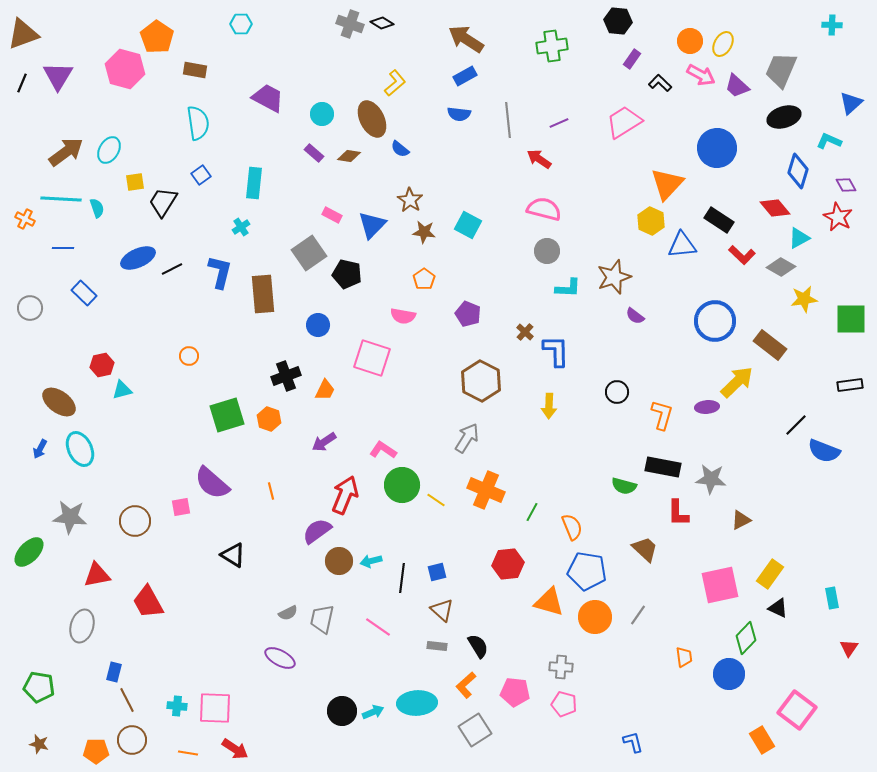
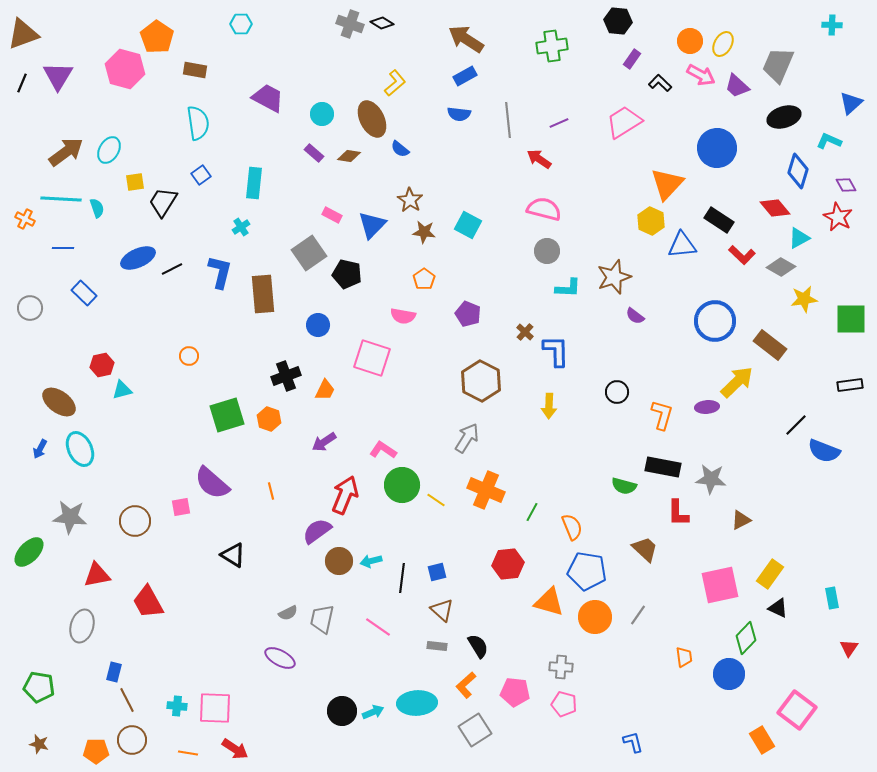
gray trapezoid at (781, 70): moved 3 px left, 5 px up
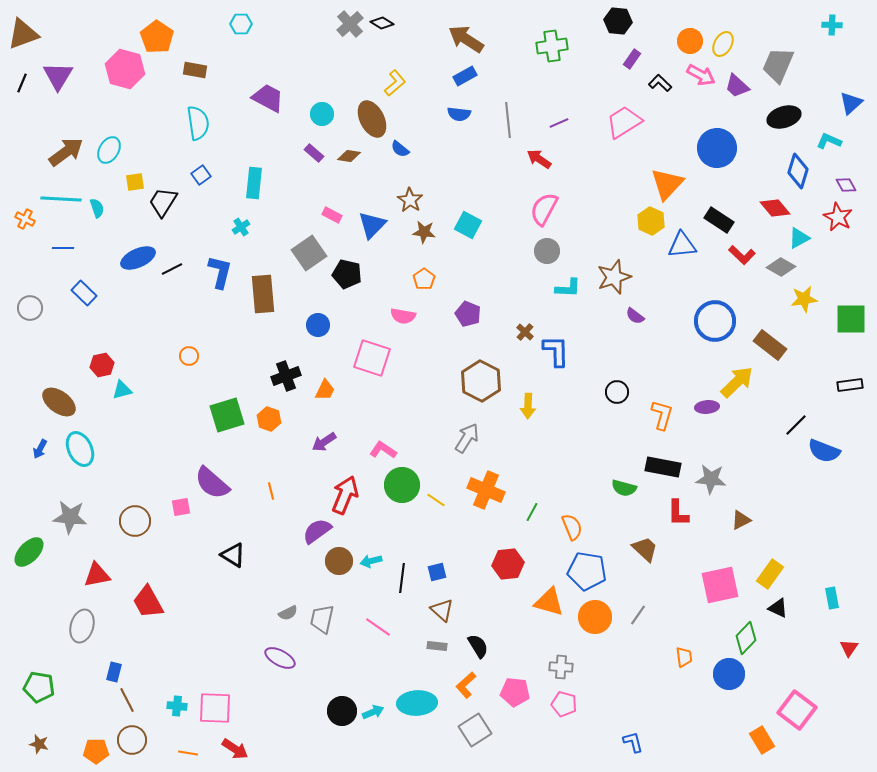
gray cross at (350, 24): rotated 28 degrees clockwise
pink semicircle at (544, 209): rotated 76 degrees counterclockwise
yellow arrow at (549, 406): moved 21 px left
green semicircle at (624, 486): moved 2 px down
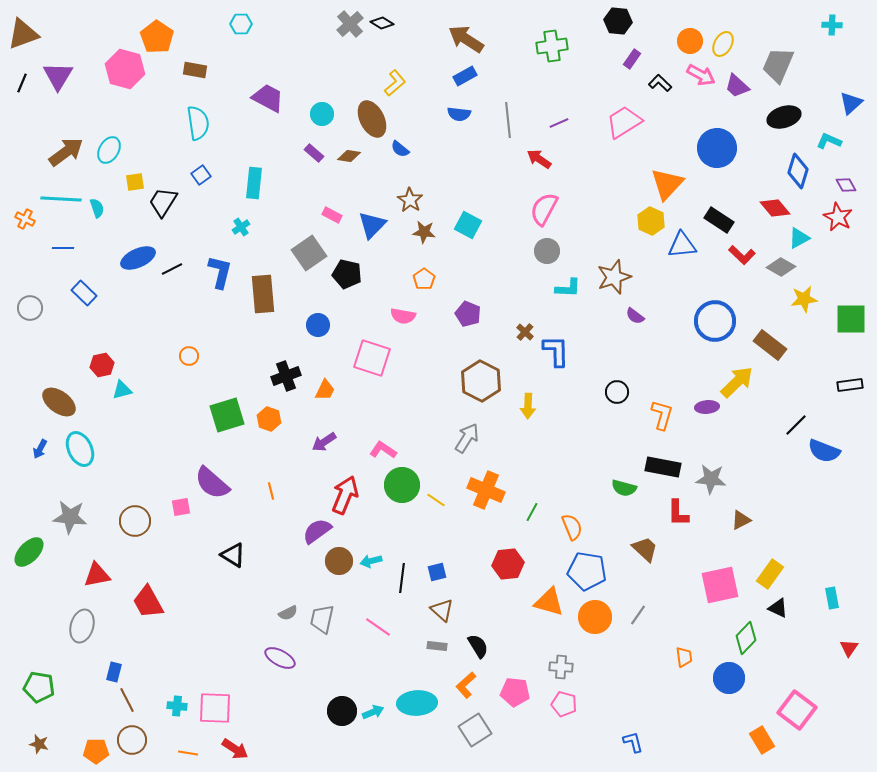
blue circle at (729, 674): moved 4 px down
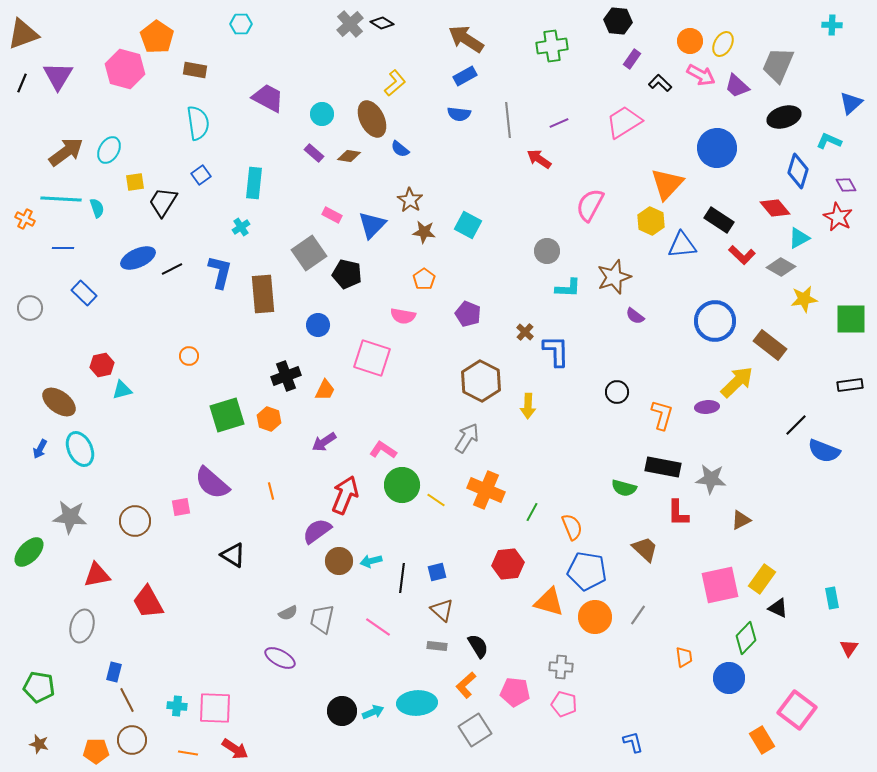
pink semicircle at (544, 209): moved 46 px right, 4 px up
yellow rectangle at (770, 574): moved 8 px left, 5 px down
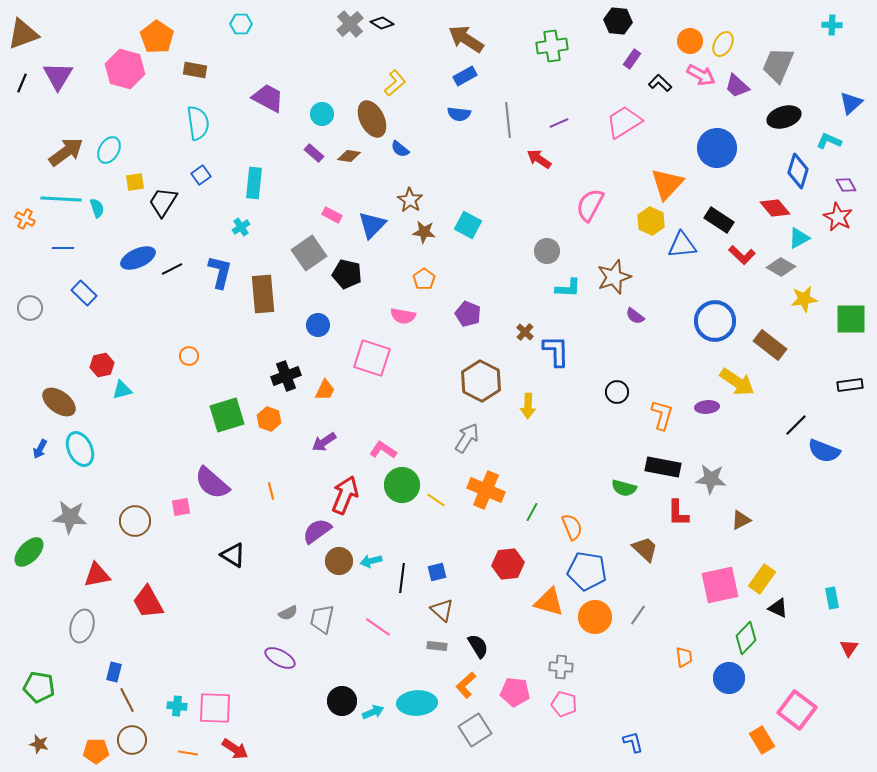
yellow arrow at (737, 382): rotated 78 degrees clockwise
black circle at (342, 711): moved 10 px up
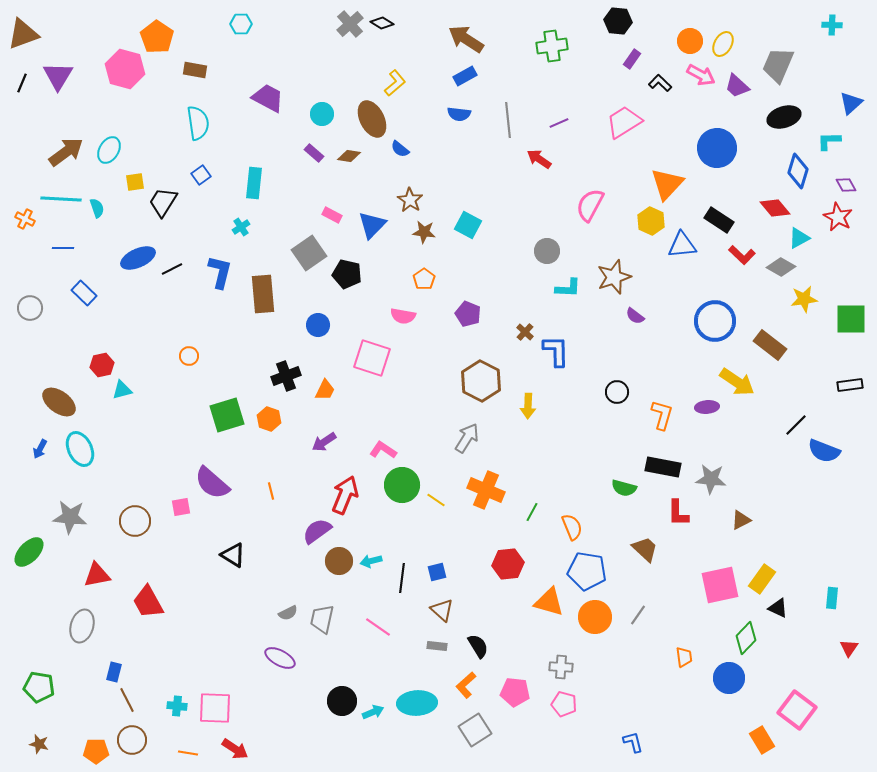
cyan L-shape at (829, 141): rotated 25 degrees counterclockwise
cyan rectangle at (832, 598): rotated 15 degrees clockwise
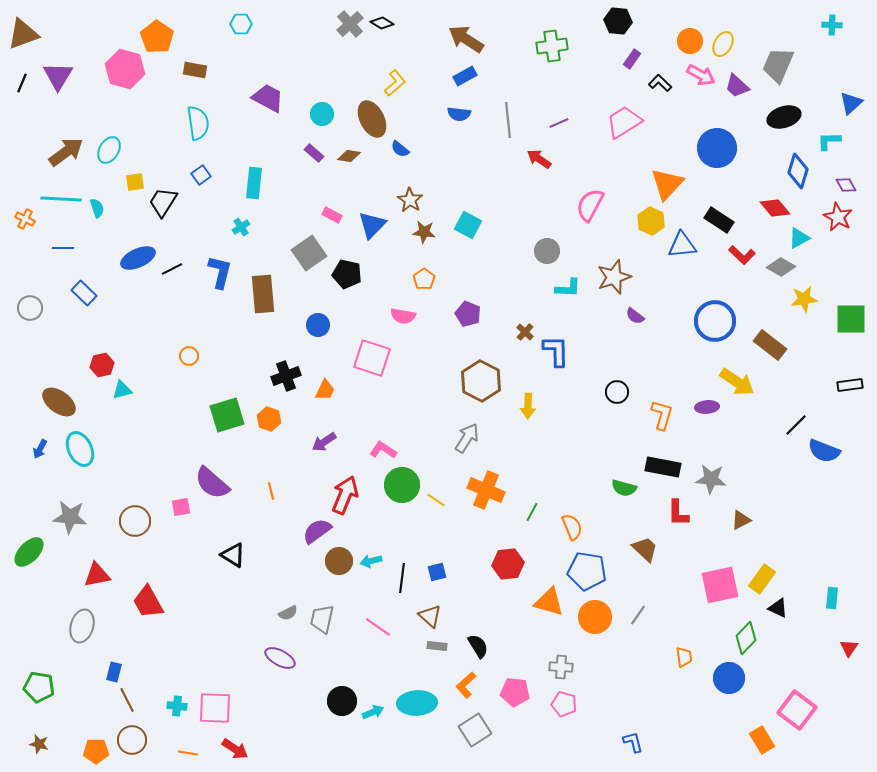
brown triangle at (442, 610): moved 12 px left, 6 px down
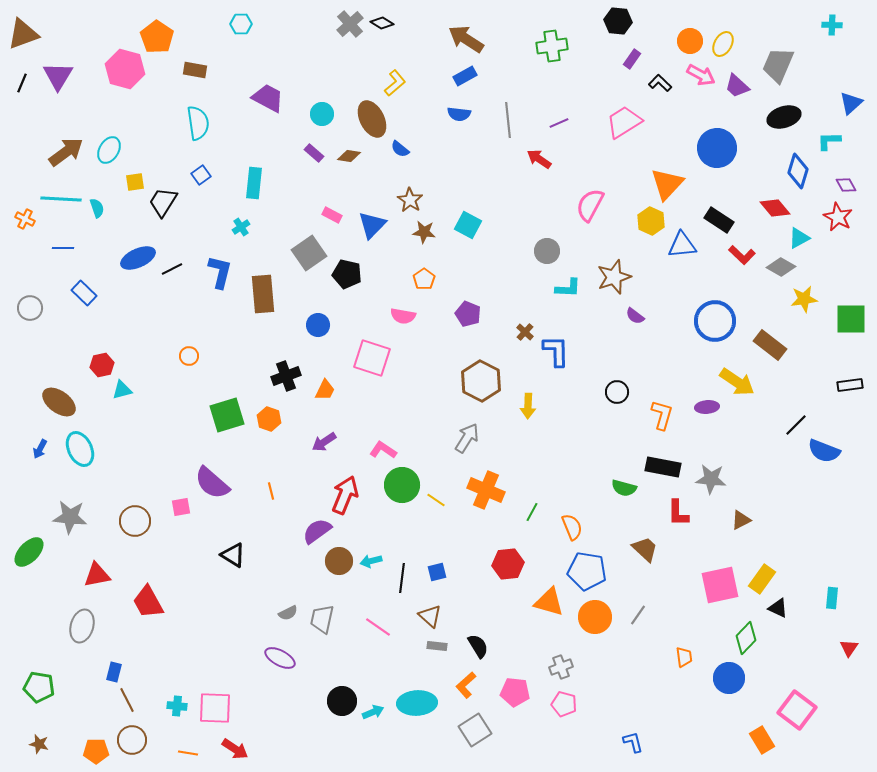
gray cross at (561, 667): rotated 25 degrees counterclockwise
